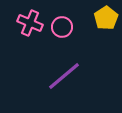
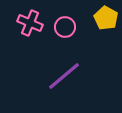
yellow pentagon: rotated 10 degrees counterclockwise
pink circle: moved 3 px right
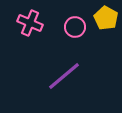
pink circle: moved 10 px right
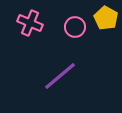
purple line: moved 4 px left
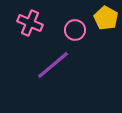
pink circle: moved 3 px down
purple line: moved 7 px left, 11 px up
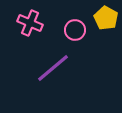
purple line: moved 3 px down
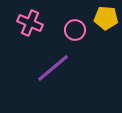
yellow pentagon: rotated 25 degrees counterclockwise
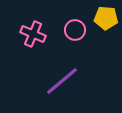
pink cross: moved 3 px right, 11 px down
purple line: moved 9 px right, 13 px down
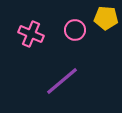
pink cross: moved 2 px left
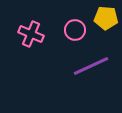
purple line: moved 29 px right, 15 px up; rotated 15 degrees clockwise
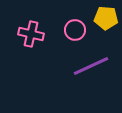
pink cross: rotated 10 degrees counterclockwise
